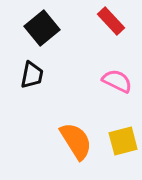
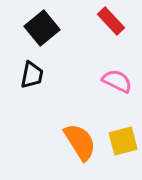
orange semicircle: moved 4 px right, 1 px down
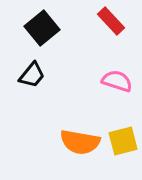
black trapezoid: rotated 28 degrees clockwise
pink semicircle: rotated 8 degrees counterclockwise
orange semicircle: rotated 132 degrees clockwise
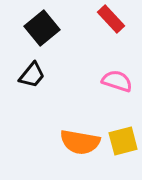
red rectangle: moved 2 px up
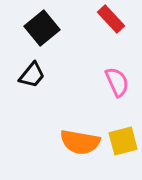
pink semicircle: moved 1 px down; rotated 48 degrees clockwise
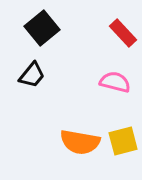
red rectangle: moved 12 px right, 14 px down
pink semicircle: moved 2 px left; rotated 52 degrees counterclockwise
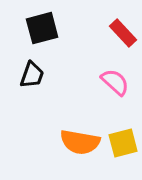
black square: rotated 24 degrees clockwise
black trapezoid: rotated 20 degrees counterclockwise
pink semicircle: rotated 28 degrees clockwise
yellow square: moved 2 px down
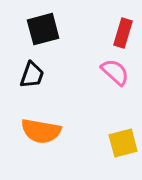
black square: moved 1 px right, 1 px down
red rectangle: rotated 60 degrees clockwise
pink semicircle: moved 10 px up
orange semicircle: moved 39 px left, 11 px up
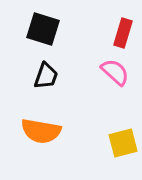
black square: rotated 32 degrees clockwise
black trapezoid: moved 14 px right, 1 px down
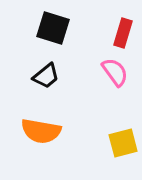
black square: moved 10 px right, 1 px up
pink semicircle: rotated 12 degrees clockwise
black trapezoid: rotated 32 degrees clockwise
